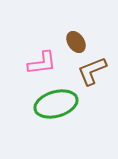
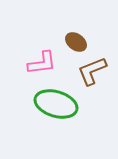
brown ellipse: rotated 20 degrees counterclockwise
green ellipse: rotated 33 degrees clockwise
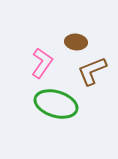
brown ellipse: rotated 30 degrees counterclockwise
pink L-shape: rotated 48 degrees counterclockwise
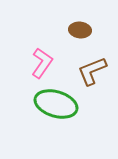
brown ellipse: moved 4 px right, 12 px up
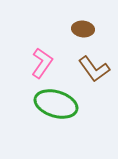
brown ellipse: moved 3 px right, 1 px up
brown L-shape: moved 2 px right, 2 px up; rotated 104 degrees counterclockwise
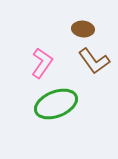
brown L-shape: moved 8 px up
green ellipse: rotated 39 degrees counterclockwise
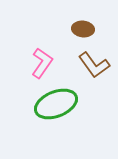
brown L-shape: moved 4 px down
